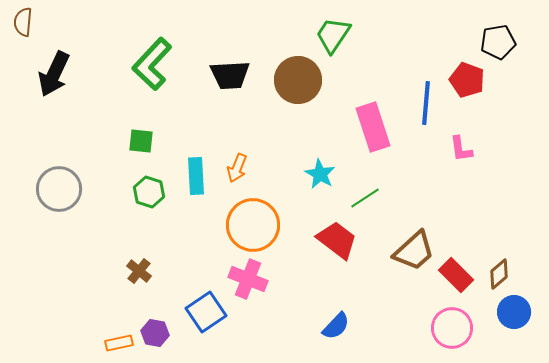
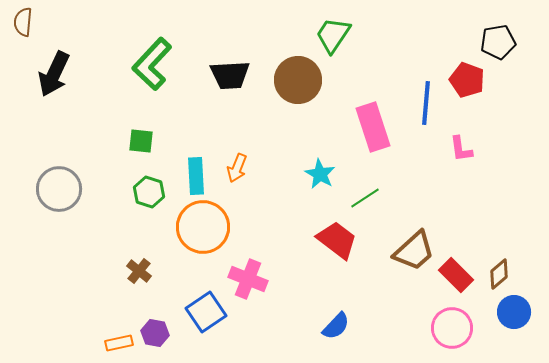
orange circle: moved 50 px left, 2 px down
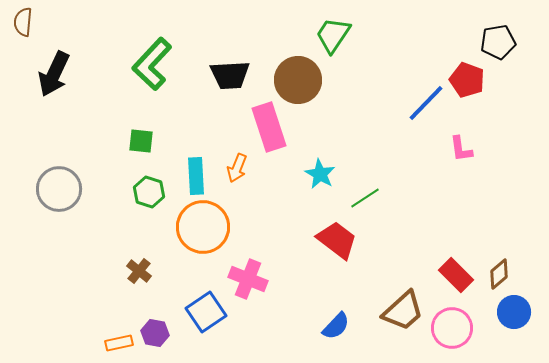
blue line: rotated 39 degrees clockwise
pink rectangle: moved 104 px left
brown trapezoid: moved 11 px left, 60 px down
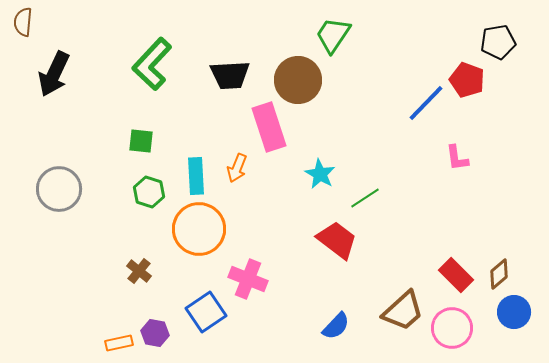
pink L-shape: moved 4 px left, 9 px down
orange circle: moved 4 px left, 2 px down
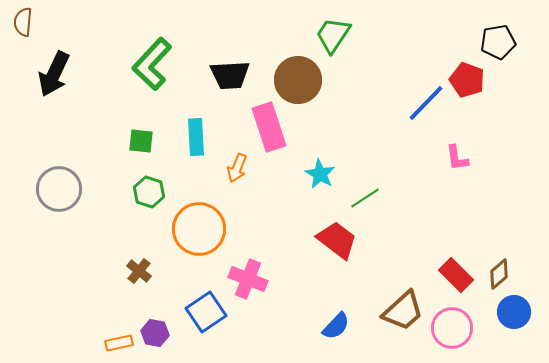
cyan rectangle: moved 39 px up
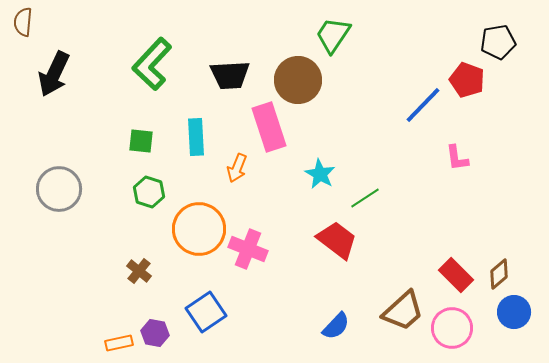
blue line: moved 3 px left, 2 px down
pink cross: moved 30 px up
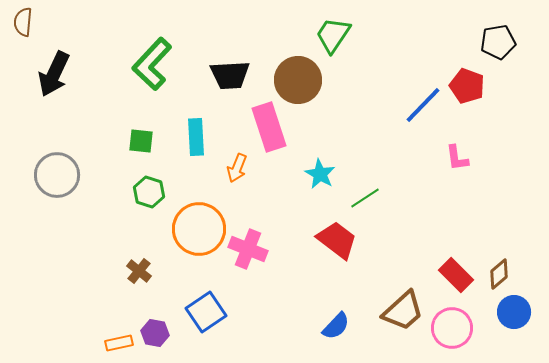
red pentagon: moved 6 px down
gray circle: moved 2 px left, 14 px up
